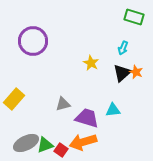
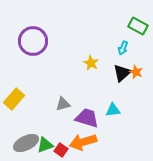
green rectangle: moved 4 px right, 9 px down; rotated 12 degrees clockwise
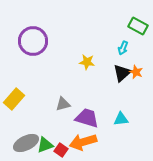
yellow star: moved 4 px left, 1 px up; rotated 21 degrees counterclockwise
cyan triangle: moved 8 px right, 9 px down
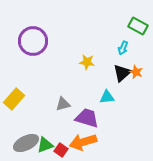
cyan triangle: moved 14 px left, 22 px up
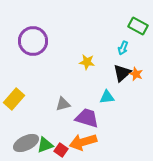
orange star: moved 2 px down
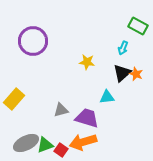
gray triangle: moved 2 px left, 6 px down
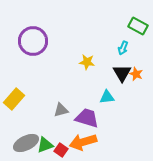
black triangle: rotated 18 degrees counterclockwise
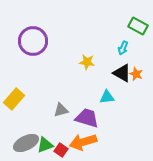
black triangle: rotated 30 degrees counterclockwise
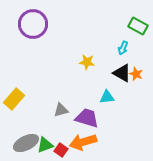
purple circle: moved 17 px up
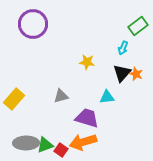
green rectangle: rotated 66 degrees counterclockwise
black triangle: rotated 42 degrees clockwise
gray triangle: moved 14 px up
gray ellipse: rotated 25 degrees clockwise
